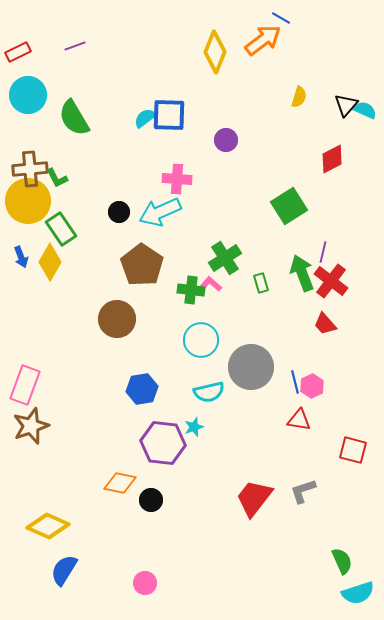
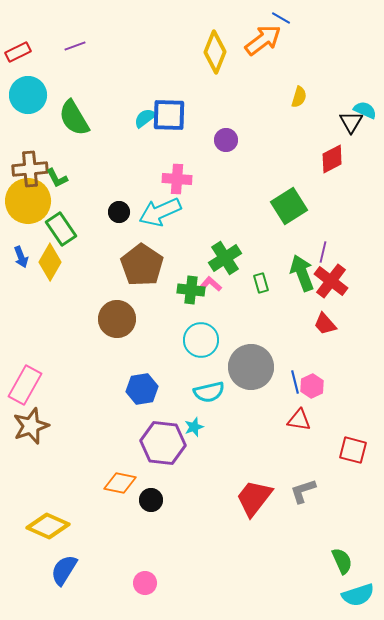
black triangle at (346, 105): moved 5 px right, 17 px down; rotated 10 degrees counterclockwise
pink rectangle at (25, 385): rotated 9 degrees clockwise
cyan semicircle at (358, 593): moved 2 px down
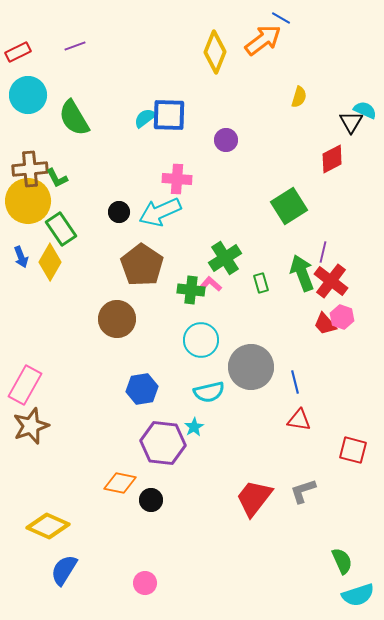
pink hexagon at (312, 386): moved 30 px right, 69 px up; rotated 15 degrees counterclockwise
cyan star at (194, 427): rotated 12 degrees counterclockwise
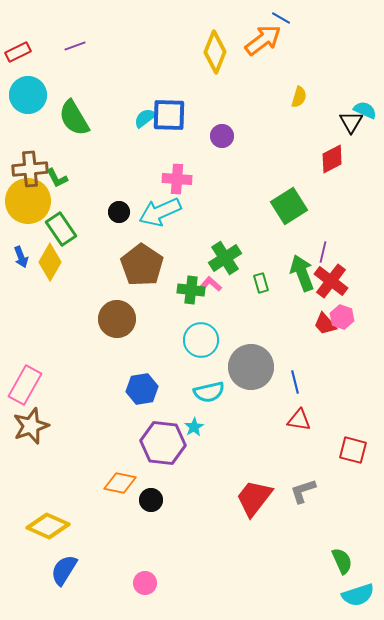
purple circle at (226, 140): moved 4 px left, 4 px up
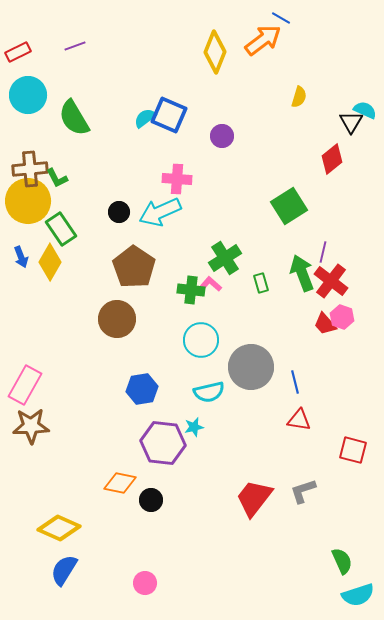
blue square at (169, 115): rotated 21 degrees clockwise
red diamond at (332, 159): rotated 12 degrees counterclockwise
brown pentagon at (142, 265): moved 8 px left, 2 px down
brown star at (31, 426): rotated 18 degrees clockwise
cyan star at (194, 427): rotated 18 degrees clockwise
yellow diamond at (48, 526): moved 11 px right, 2 px down
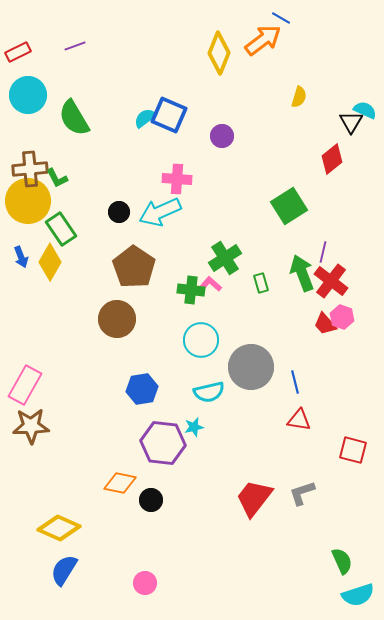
yellow diamond at (215, 52): moved 4 px right, 1 px down
gray L-shape at (303, 491): moved 1 px left, 2 px down
